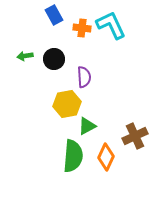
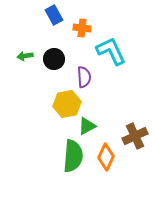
cyan L-shape: moved 26 px down
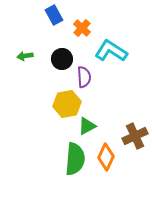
orange cross: rotated 36 degrees clockwise
cyan L-shape: rotated 32 degrees counterclockwise
black circle: moved 8 px right
green semicircle: moved 2 px right, 3 px down
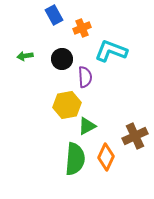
orange cross: rotated 24 degrees clockwise
cyan L-shape: rotated 12 degrees counterclockwise
purple semicircle: moved 1 px right
yellow hexagon: moved 1 px down
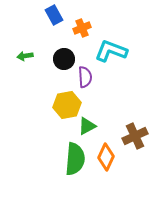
black circle: moved 2 px right
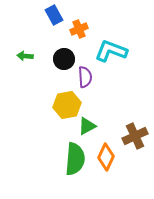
orange cross: moved 3 px left, 1 px down
green arrow: rotated 14 degrees clockwise
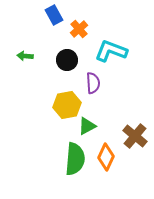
orange cross: rotated 18 degrees counterclockwise
black circle: moved 3 px right, 1 px down
purple semicircle: moved 8 px right, 6 px down
brown cross: rotated 25 degrees counterclockwise
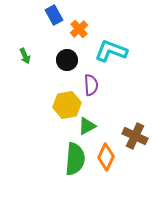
green arrow: rotated 119 degrees counterclockwise
purple semicircle: moved 2 px left, 2 px down
brown cross: rotated 15 degrees counterclockwise
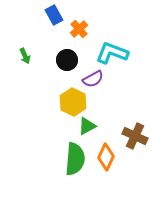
cyan L-shape: moved 1 px right, 2 px down
purple semicircle: moved 2 px right, 6 px up; rotated 65 degrees clockwise
yellow hexagon: moved 6 px right, 3 px up; rotated 24 degrees counterclockwise
